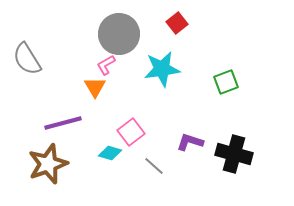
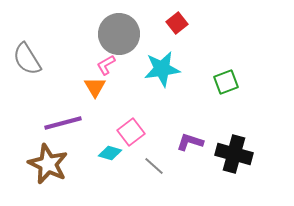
brown star: rotated 27 degrees counterclockwise
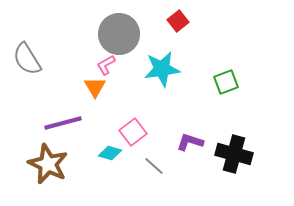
red square: moved 1 px right, 2 px up
pink square: moved 2 px right
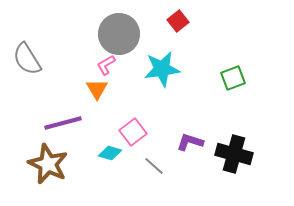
green square: moved 7 px right, 4 px up
orange triangle: moved 2 px right, 2 px down
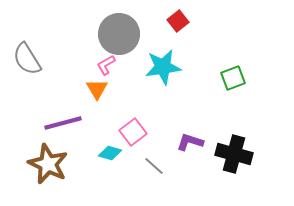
cyan star: moved 1 px right, 2 px up
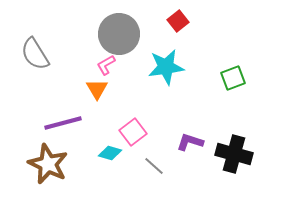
gray semicircle: moved 8 px right, 5 px up
cyan star: moved 3 px right
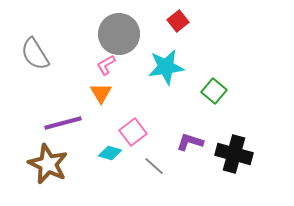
green square: moved 19 px left, 13 px down; rotated 30 degrees counterclockwise
orange triangle: moved 4 px right, 4 px down
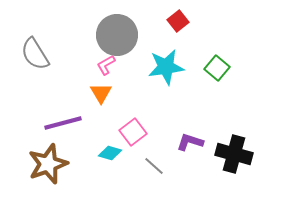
gray circle: moved 2 px left, 1 px down
green square: moved 3 px right, 23 px up
brown star: rotated 27 degrees clockwise
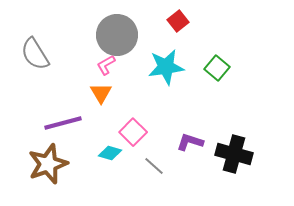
pink square: rotated 8 degrees counterclockwise
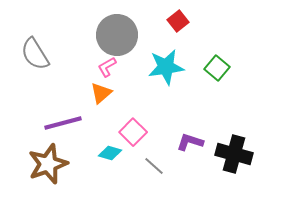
pink L-shape: moved 1 px right, 2 px down
orange triangle: rotated 20 degrees clockwise
